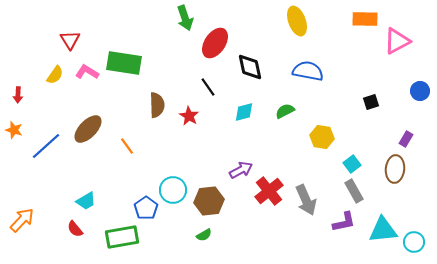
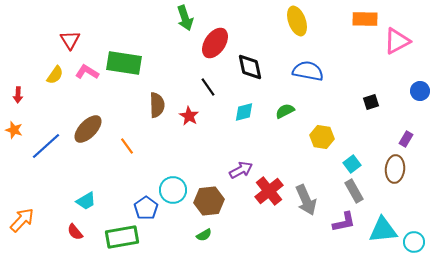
red semicircle at (75, 229): moved 3 px down
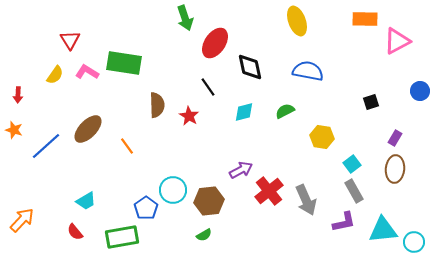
purple rectangle at (406, 139): moved 11 px left, 1 px up
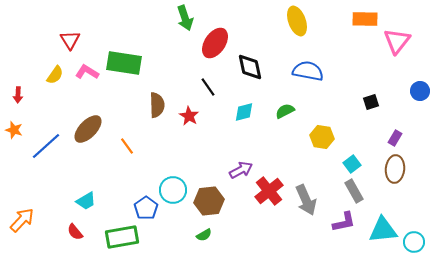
pink triangle at (397, 41): rotated 24 degrees counterclockwise
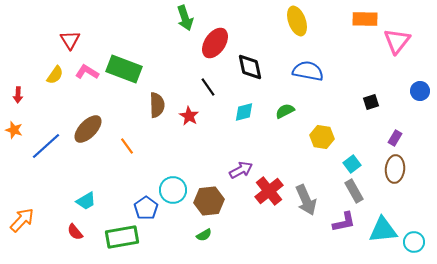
green rectangle at (124, 63): moved 6 px down; rotated 12 degrees clockwise
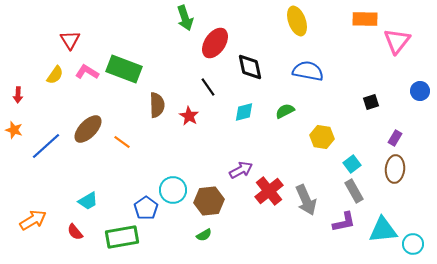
orange line at (127, 146): moved 5 px left, 4 px up; rotated 18 degrees counterclockwise
cyan trapezoid at (86, 201): moved 2 px right
orange arrow at (22, 220): moved 11 px right; rotated 16 degrees clockwise
cyan circle at (414, 242): moved 1 px left, 2 px down
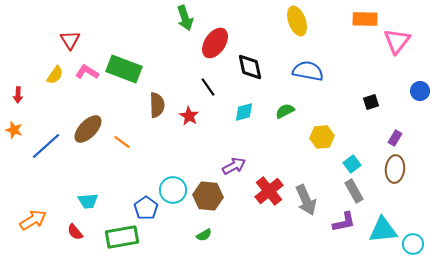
yellow hexagon at (322, 137): rotated 15 degrees counterclockwise
purple arrow at (241, 170): moved 7 px left, 4 px up
cyan trapezoid at (88, 201): rotated 25 degrees clockwise
brown hexagon at (209, 201): moved 1 px left, 5 px up; rotated 12 degrees clockwise
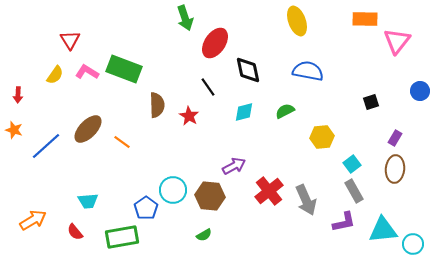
black diamond at (250, 67): moved 2 px left, 3 px down
brown hexagon at (208, 196): moved 2 px right
